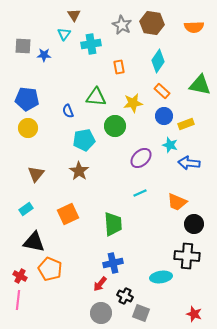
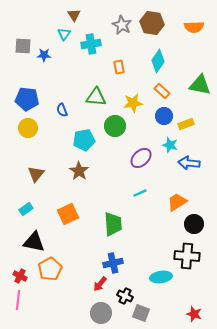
blue semicircle at (68, 111): moved 6 px left, 1 px up
orange trapezoid at (177, 202): rotated 125 degrees clockwise
orange pentagon at (50, 269): rotated 20 degrees clockwise
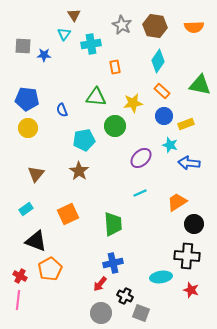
brown hexagon at (152, 23): moved 3 px right, 3 px down
orange rectangle at (119, 67): moved 4 px left
black triangle at (34, 242): moved 2 px right, 1 px up; rotated 10 degrees clockwise
red star at (194, 314): moved 3 px left, 24 px up
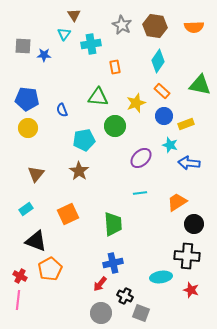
green triangle at (96, 97): moved 2 px right
yellow star at (133, 103): moved 3 px right; rotated 12 degrees counterclockwise
cyan line at (140, 193): rotated 16 degrees clockwise
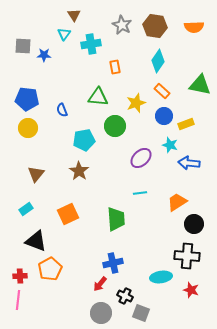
green trapezoid at (113, 224): moved 3 px right, 5 px up
red cross at (20, 276): rotated 32 degrees counterclockwise
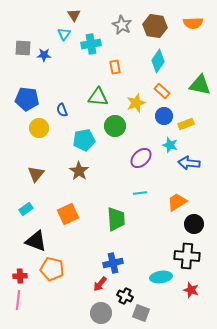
orange semicircle at (194, 27): moved 1 px left, 4 px up
gray square at (23, 46): moved 2 px down
yellow circle at (28, 128): moved 11 px right
orange pentagon at (50, 269): moved 2 px right; rotated 30 degrees counterclockwise
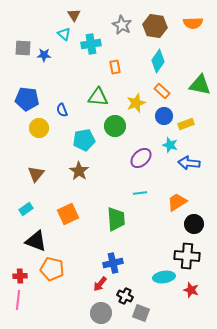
cyan triangle at (64, 34): rotated 24 degrees counterclockwise
cyan ellipse at (161, 277): moved 3 px right
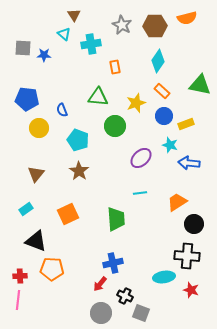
orange semicircle at (193, 23): moved 6 px left, 5 px up; rotated 12 degrees counterclockwise
brown hexagon at (155, 26): rotated 10 degrees counterclockwise
cyan pentagon at (84, 140): moved 6 px left; rotated 30 degrees clockwise
orange pentagon at (52, 269): rotated 10 degrees counterclockwise
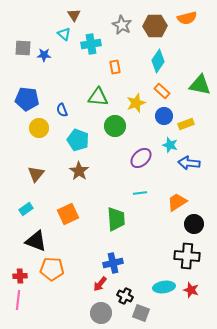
cyan ellipse at (164, 277): moved 10 px down
